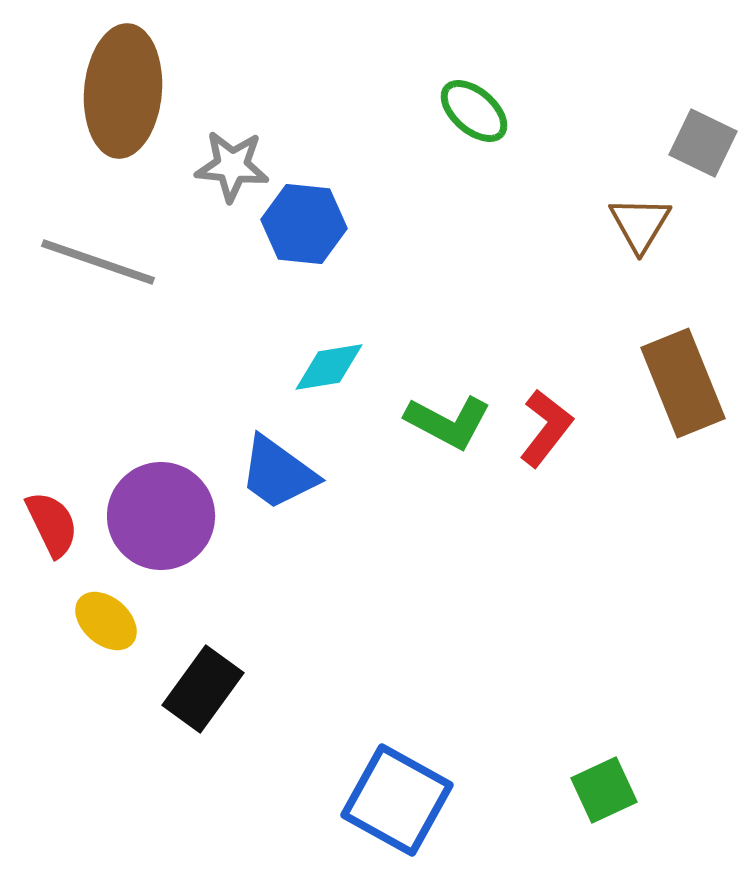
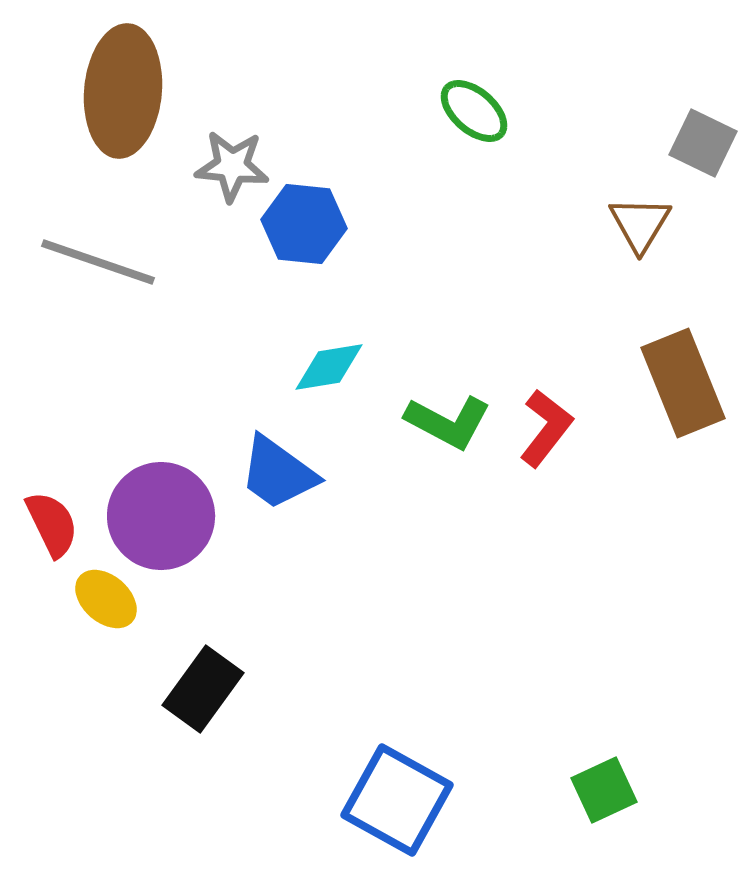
yellow ellipse: moved 22 px up
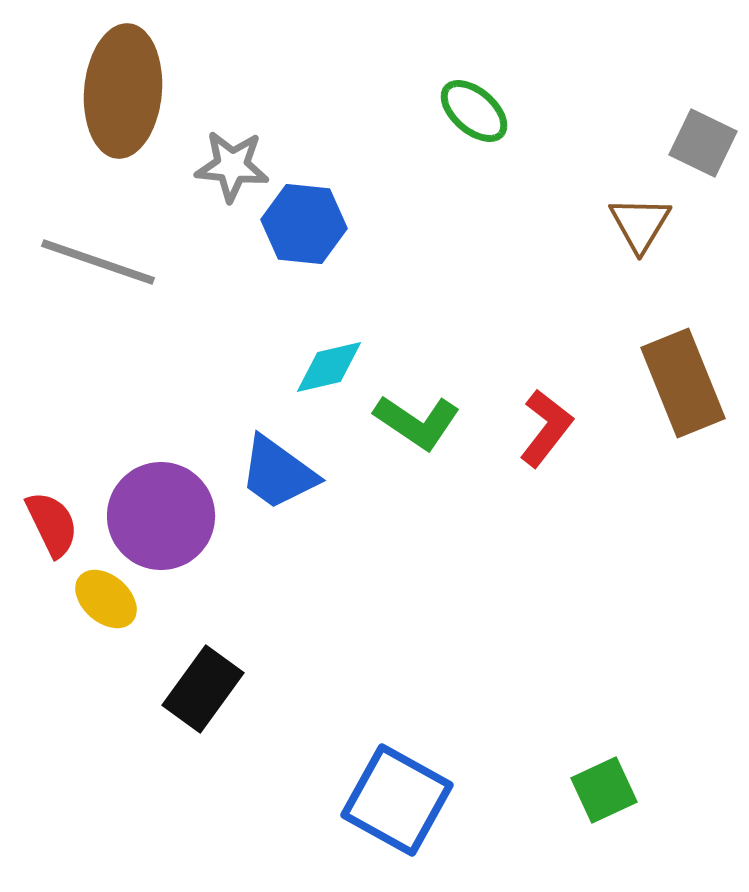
cyan diamond: rotated 4 degrees counterclockwise
green L-shape: moved 31 px left; rotated 6 degrees clockwise
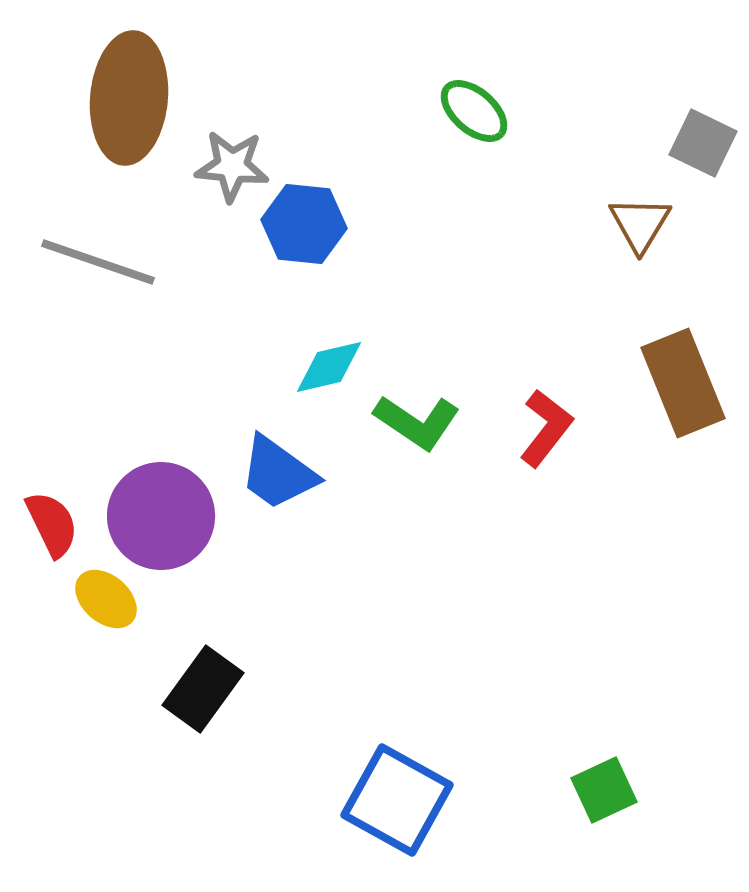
brown ellipse: moved 6 px right, 7 px down
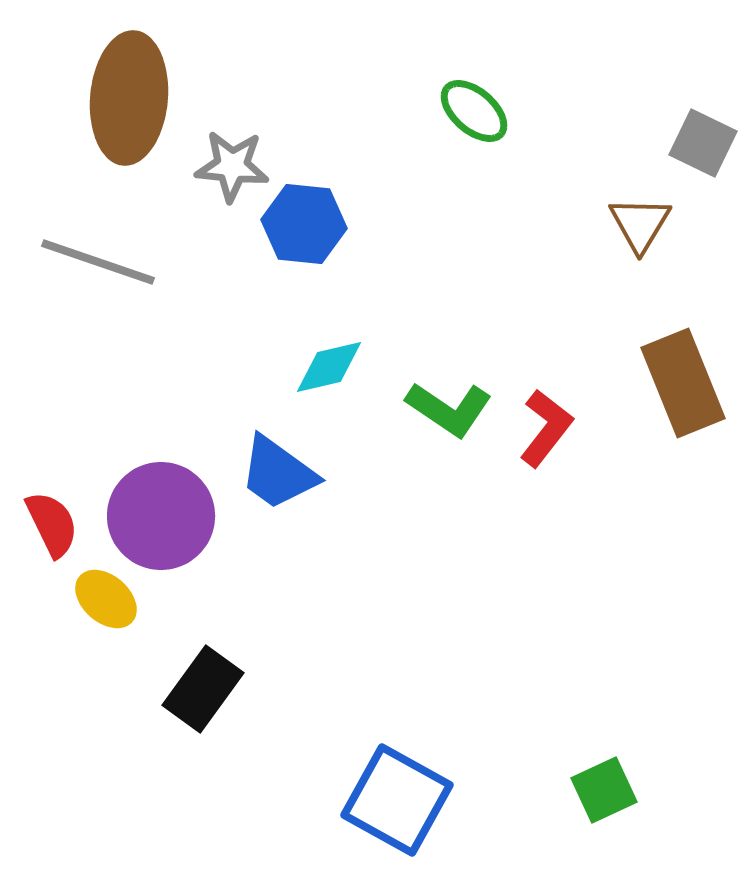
green L-shape: moved 32 px right, 13 px up
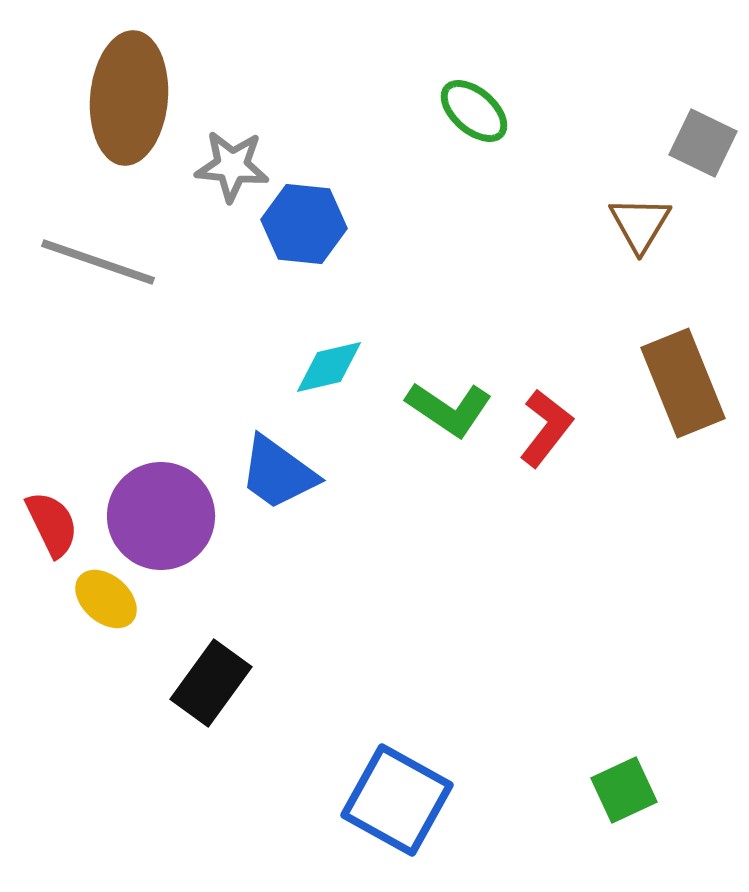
black rectangle: moved 8 px right, 6 px up
green square: moved 20 px right
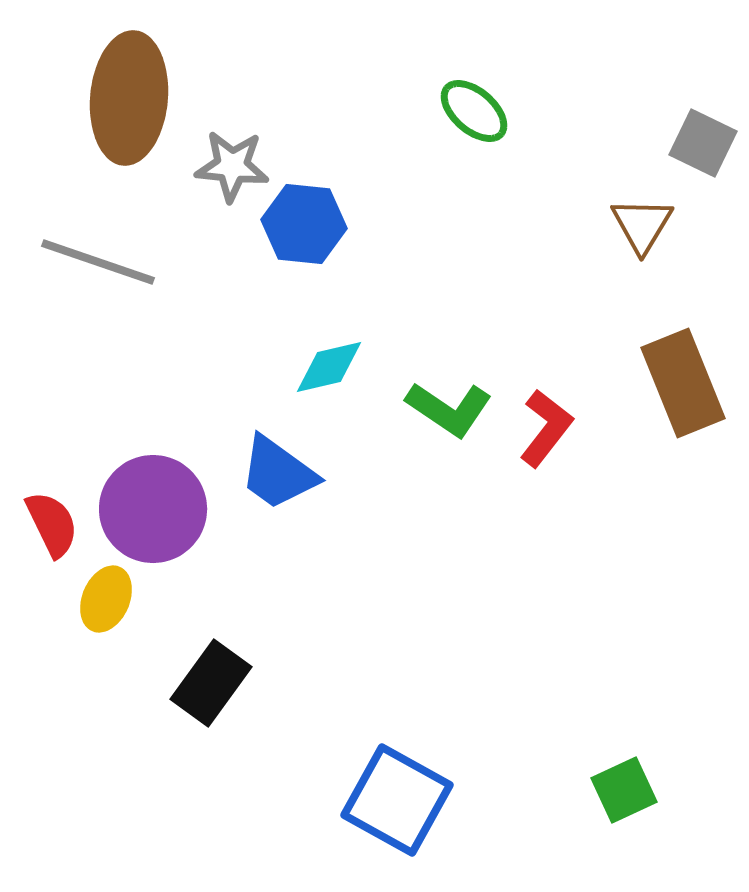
brown triangle: moved 2 px right, 1 px down
purple circle: moved 8 px left, 7 px up
yellow ellipse: rotated 72 degrees clockwise
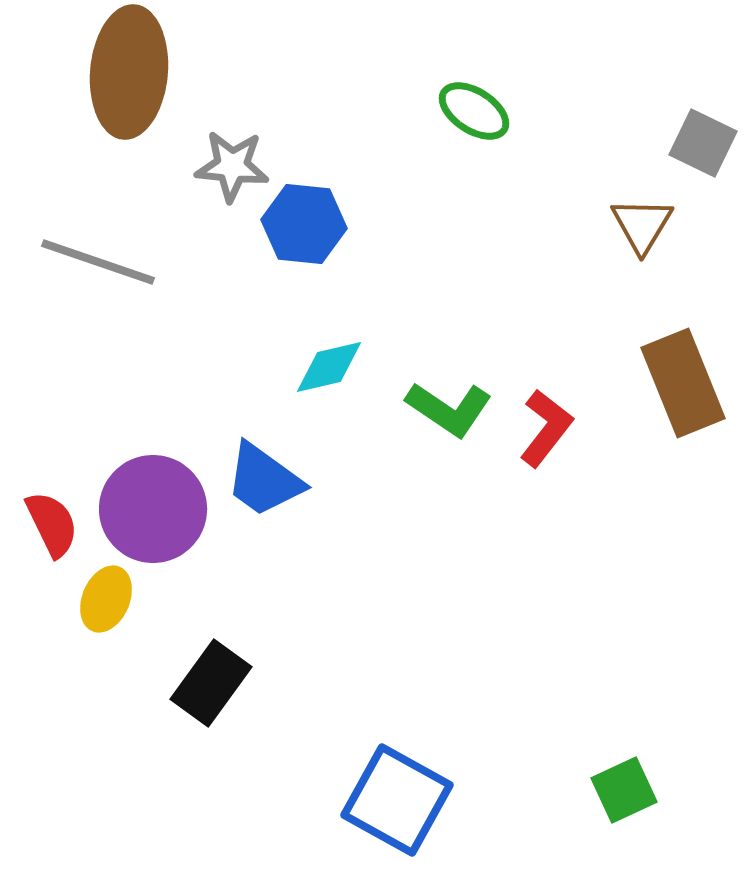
brown ellipse: moved 26 px up
green ellipse: rotated 8 degrees counterclockwise
blue trapezoid: moved 14 px left, 7 px down
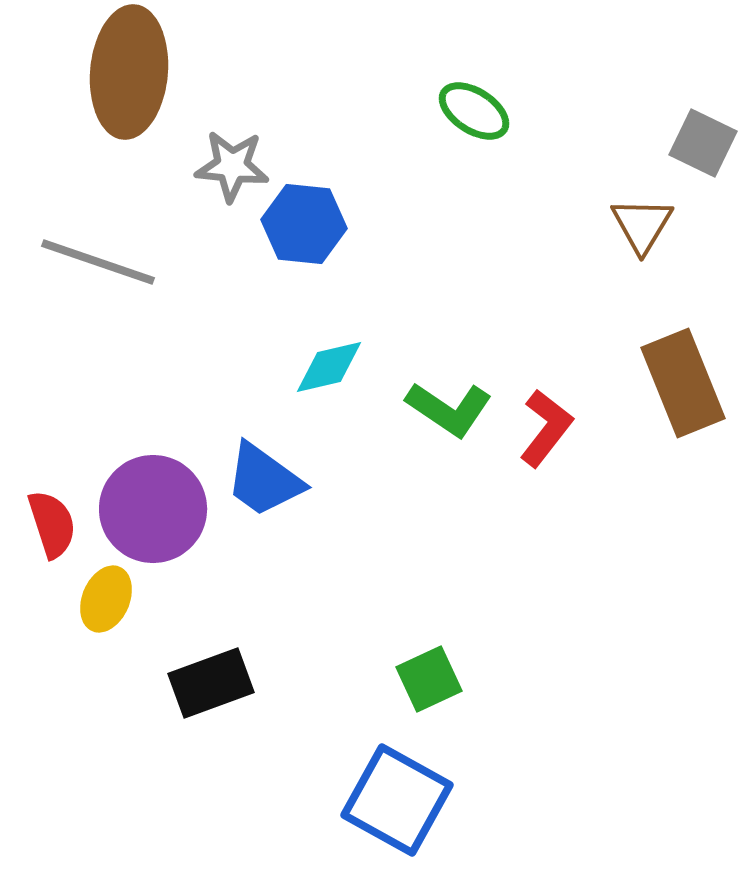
red semicircle: rotated 8 degrees clockwise
black rectangle: rotated 34 degrees clockwise
green square: moved 195 px left, 111 px up
